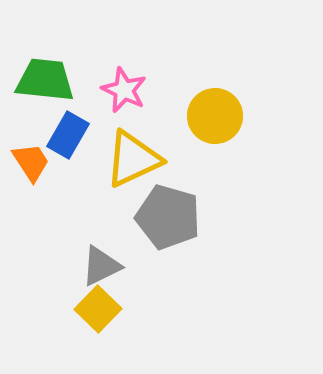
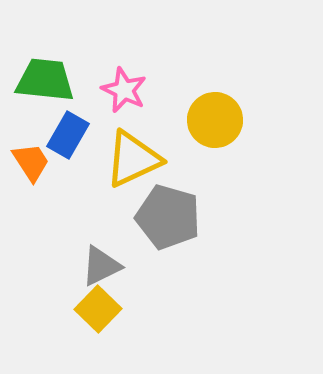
yellow circle: moved 4 px down
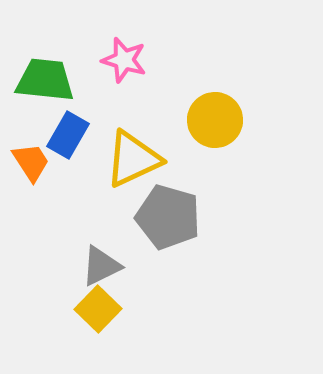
pink star: moved 30 px up; rotated 9 degrees counterclockwise
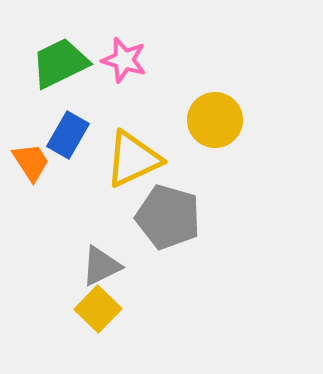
green trapezoid: moved 15 px right, 17 px up; rotated 32 degrees counterclockwise
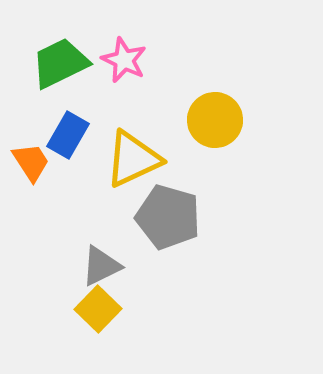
pink star: rotated 9 degrees clockwise
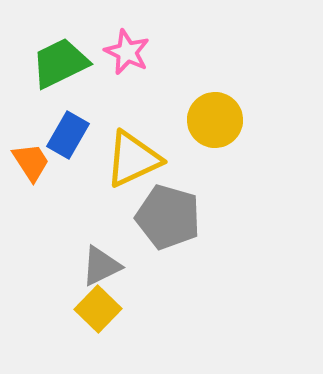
pink star: moved 3 px right, 8 px up
